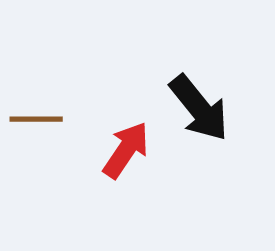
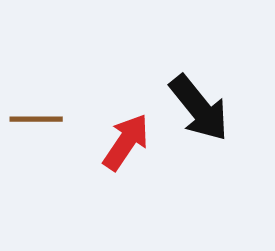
red arrow: moved 8 px up
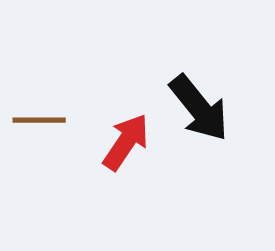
brown line: moved 3 px right, 1 px down
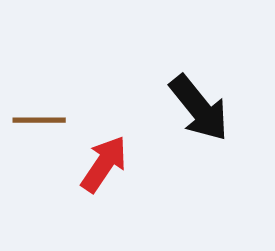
red arrow: moved 22 px left, 22 px down
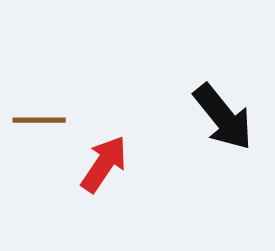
black arrow: moved 24 px right, 9 px down
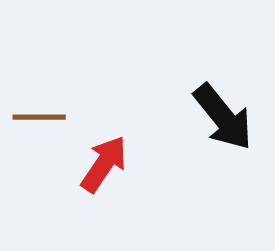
brown line: moved 3 px up
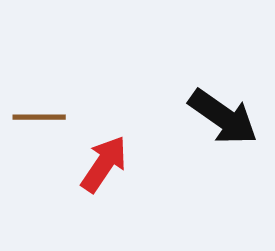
black arrow: rotated 16 degrees counterclockwise
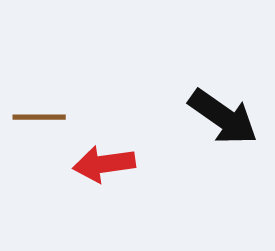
red arrow: rotated 132 degrees counterclockwise
